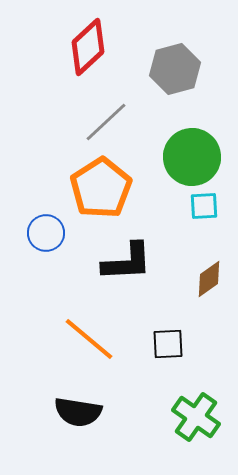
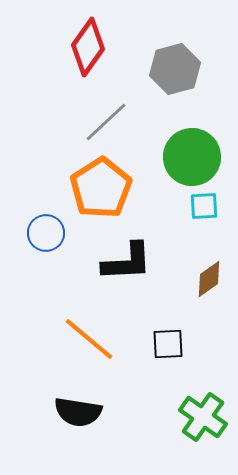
red diamond: rotated 12 degrees counterclockwise
green cross: moved 7 px right
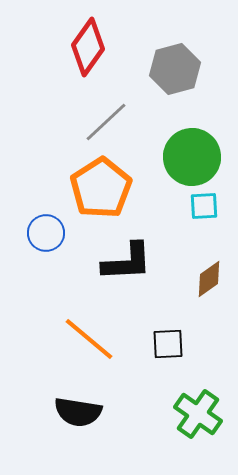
green cross: moved 5 px left, 3 px up
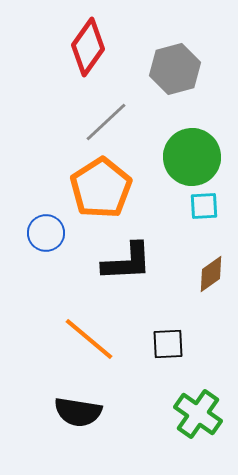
brown diamond: moved 2 px right, 5 px up
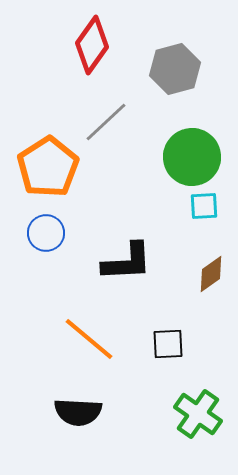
red diamond: moved 4 px right, 2 px up
orange pentagon: moved 53 px left, 21 px up
black semicircle: rotated 6 degrees counterclockwise
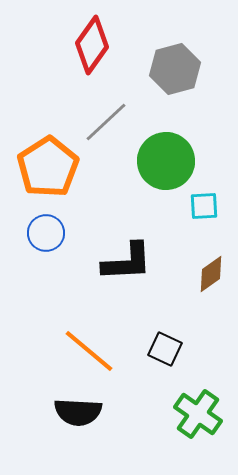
green circle: moved 26 px left, 4 px down
orange line: moved 12 px down
black square: moved 3 px left, 5 px down; rotated 28 degrees clockwise
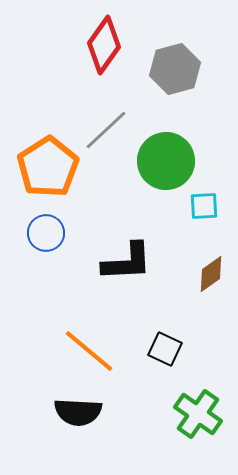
red diamond: moved 12 px right
gray line: moved 8 px down
